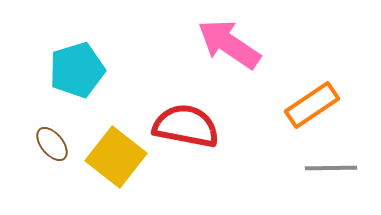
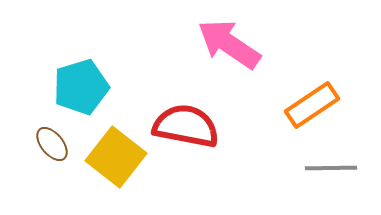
cyan pentagon: moved 4 px right, 17 px down
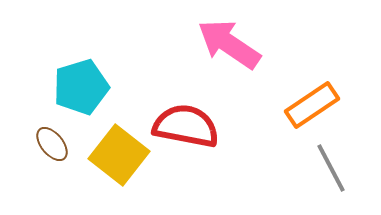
yellow square: moved 3 px right, 2 px up
gray line: rotated 63 degrees clockwise
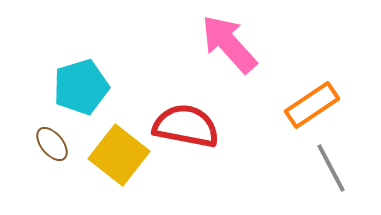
pink arrow: rotated 14 degrees clockwise
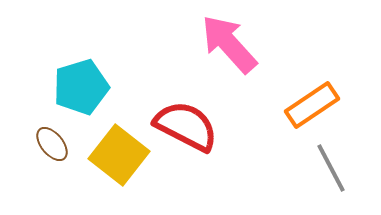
red semicircle: rotated 16 degrees clockwise
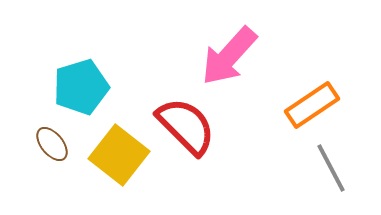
pink arrow: moved 12 px down; rotated 96 degrees counterclockwise
red semicircle: rotated 18 degrees clockwise
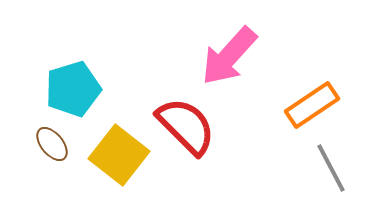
cyan pentagon: moved 8 px left, 2 px down
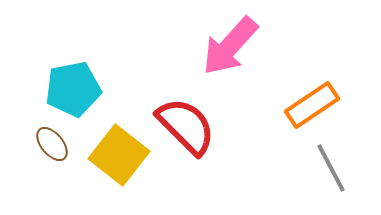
pink arrow: moved 1 px right, 10 px up
cyan pentagon: rotated 6 degrees clockwise
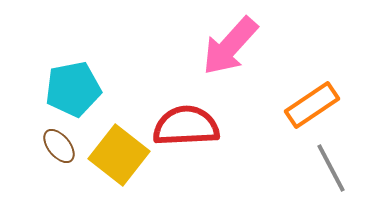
red semicircle: rotated 48 degrees counterclockwise
brown ellipse: moved 7 px right, 2 px down
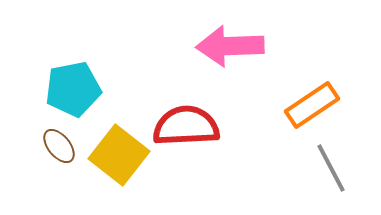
pink arrow: rotated 46 degrees clockwise
